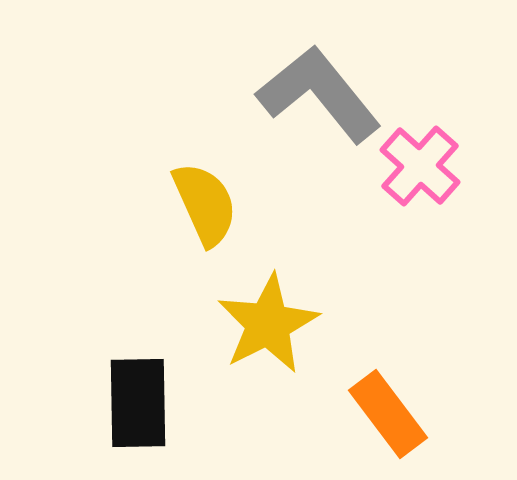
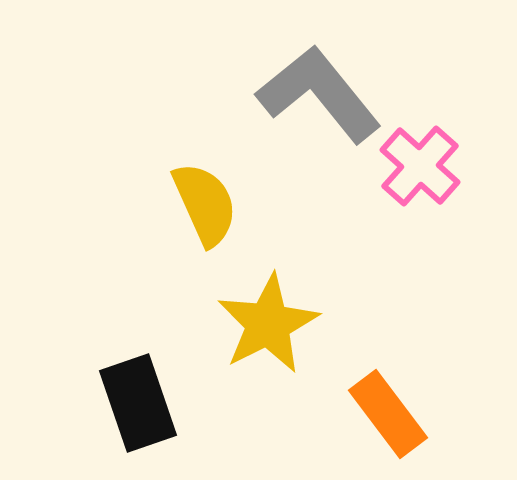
black rectangle: rotated 18 degrees counterclockwise
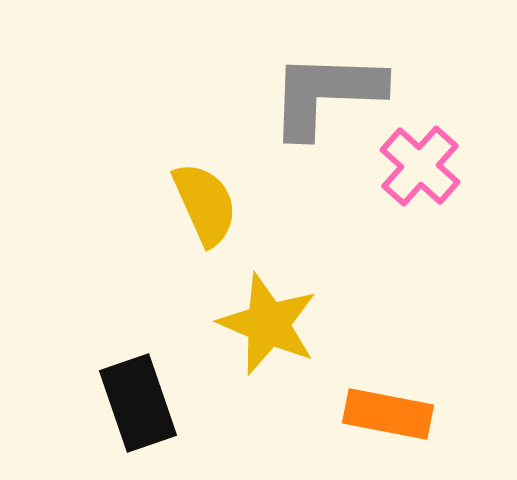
gray L-shape: moved 7 px right; rotated 49 degrees counterclockwise
yellow star: rotated 22 degrees counterclockwise
orange rectangle: rotated 42 degrees counterclockwise
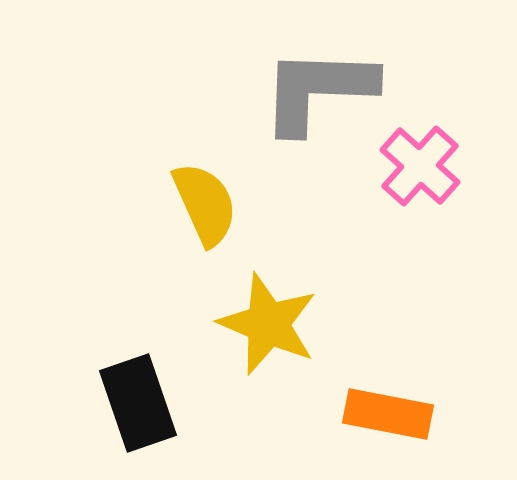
gray L-shape: moved 8 px left, 4 px up
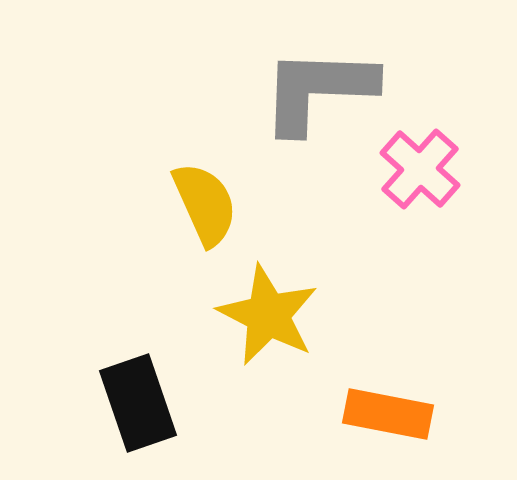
pink cross: moved 3 px down
yellow star: moved 9 px up; rotated 4 degrees clockwise
